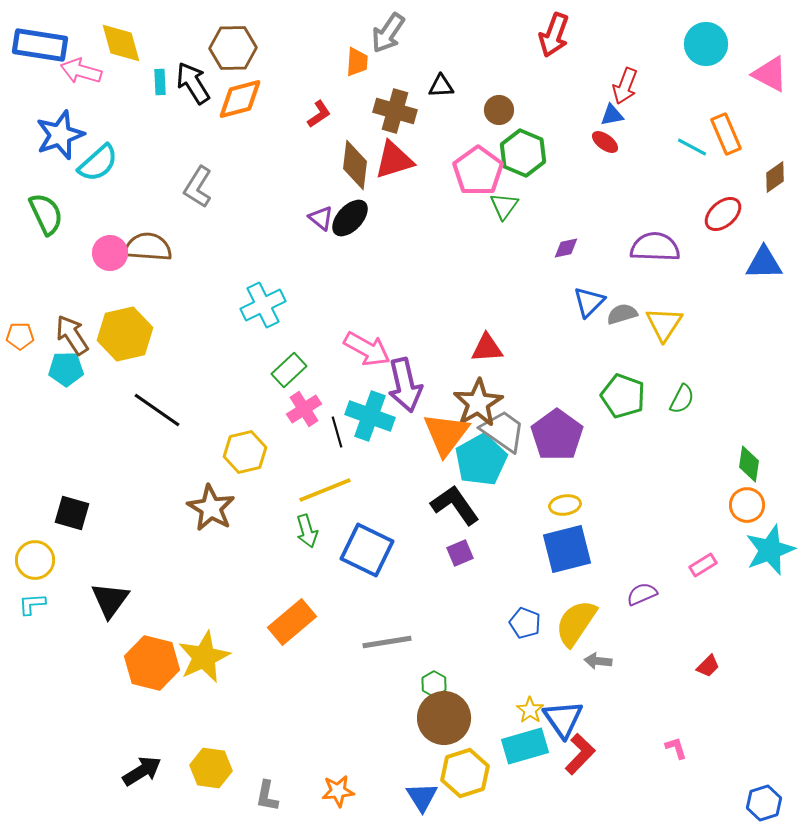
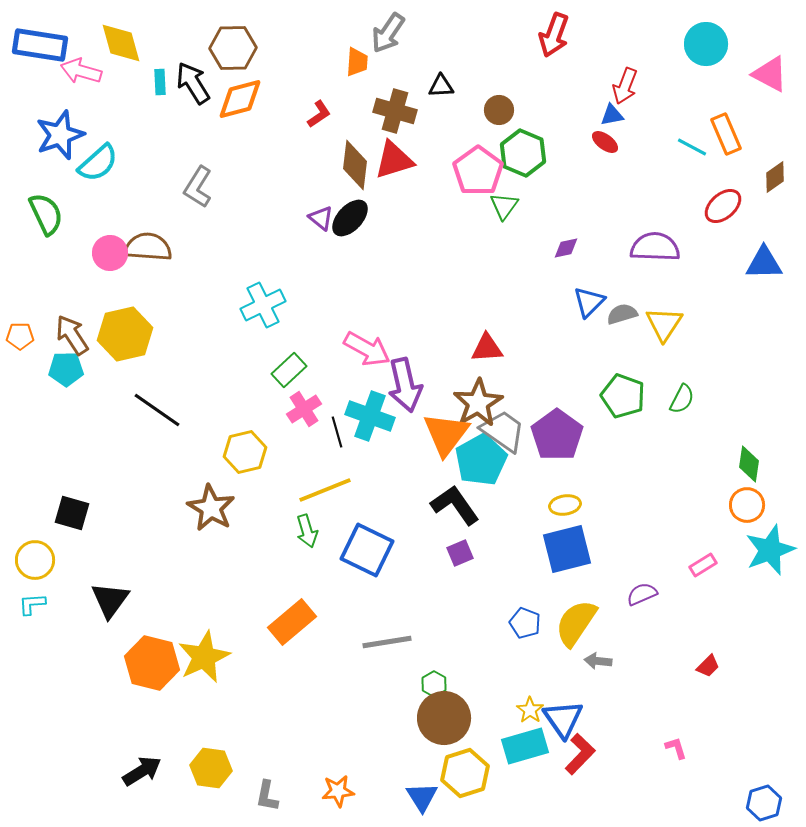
red ellipse at (723, 214): moved 8 px up
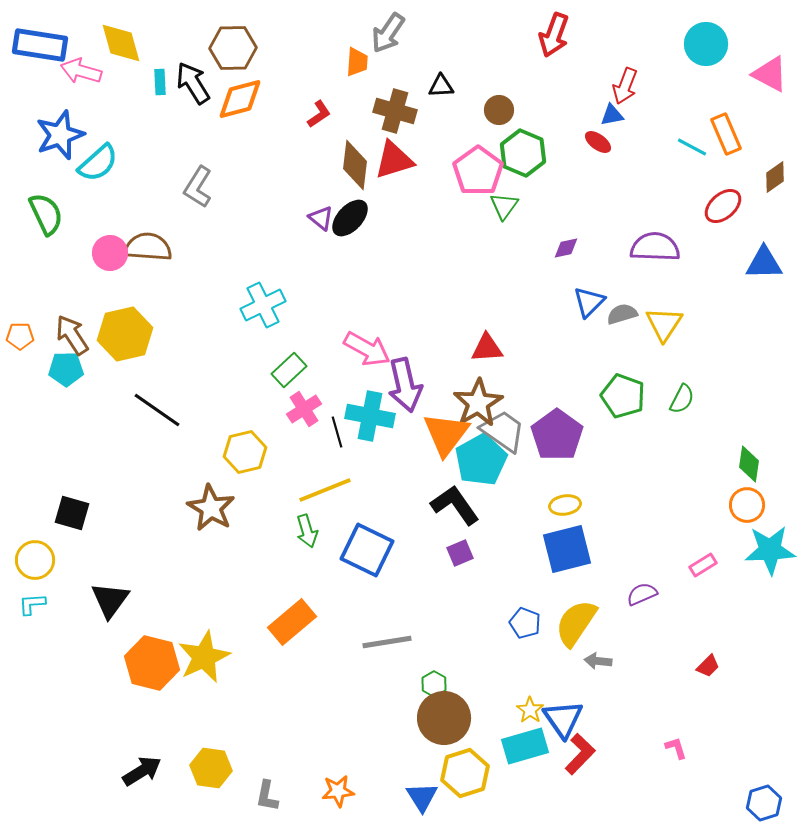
red ellipse at (605, 142): moved 7 px left
cyan cross at (370, 416): rotated 9 degrees counterclockwise
cyan star at (770, 550): rotated 18 degrees clockwise
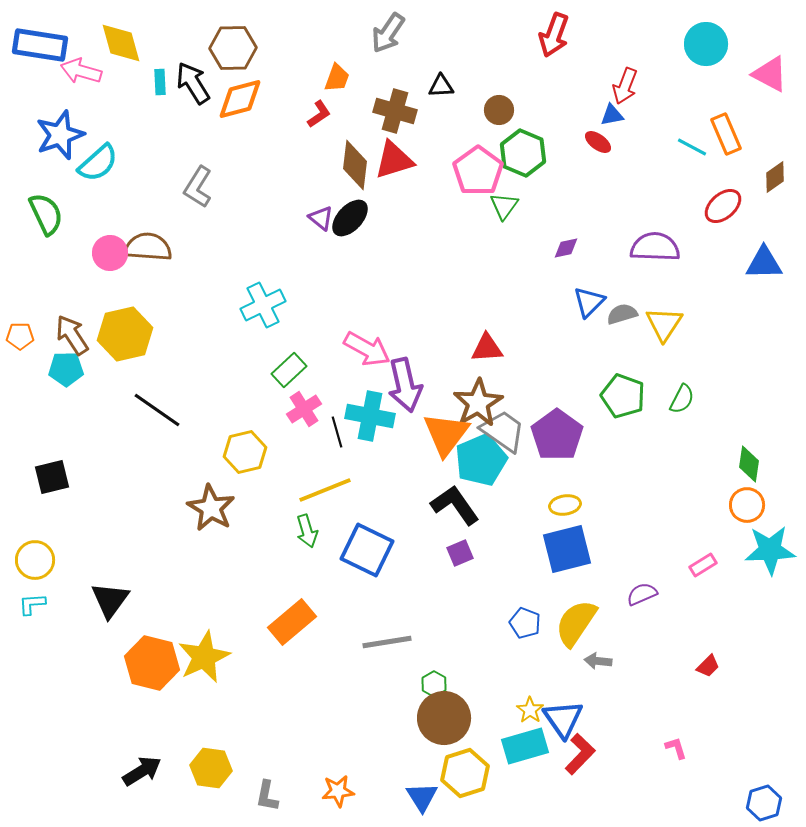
orange trapezoid at (357, 62): moved 20 px left, 16 px down; rotated 16 degrees clockwise
cyan pentagon at (481, 460): rotated 6 degrees clockwise
black square at (72, 513): moved 20 px left, 36 px up; rotated 30 degrees counterclockwise
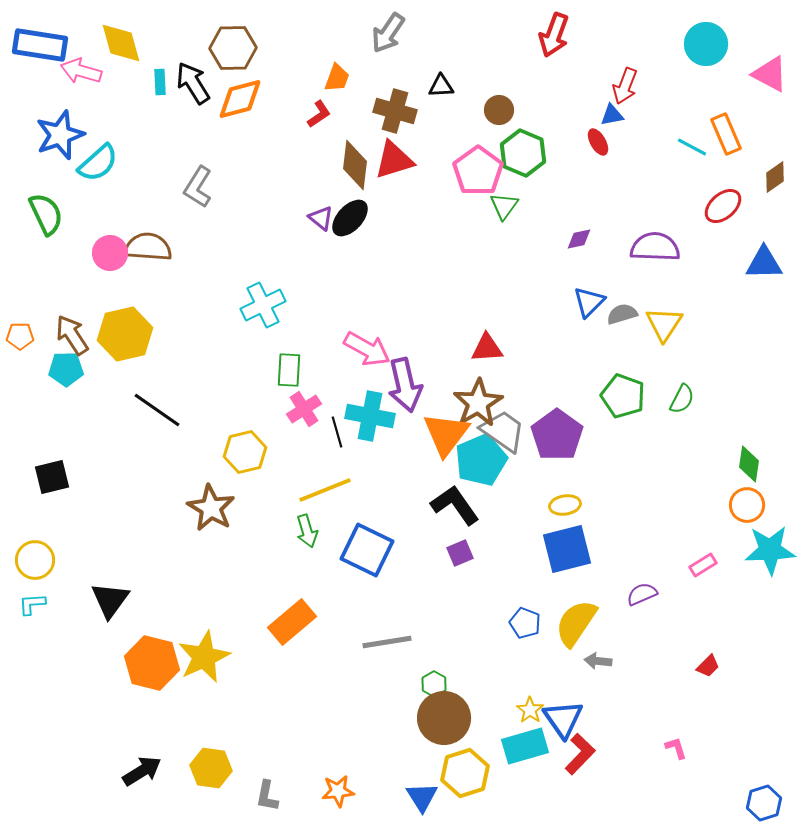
red ellipse at (598, 142): rotated 24 degrees clockwise
purple diamond at (566, 248): moved 13 px right, 9 px up
green rectangle at (289, 370): rotated 44 degrees counterclockwise
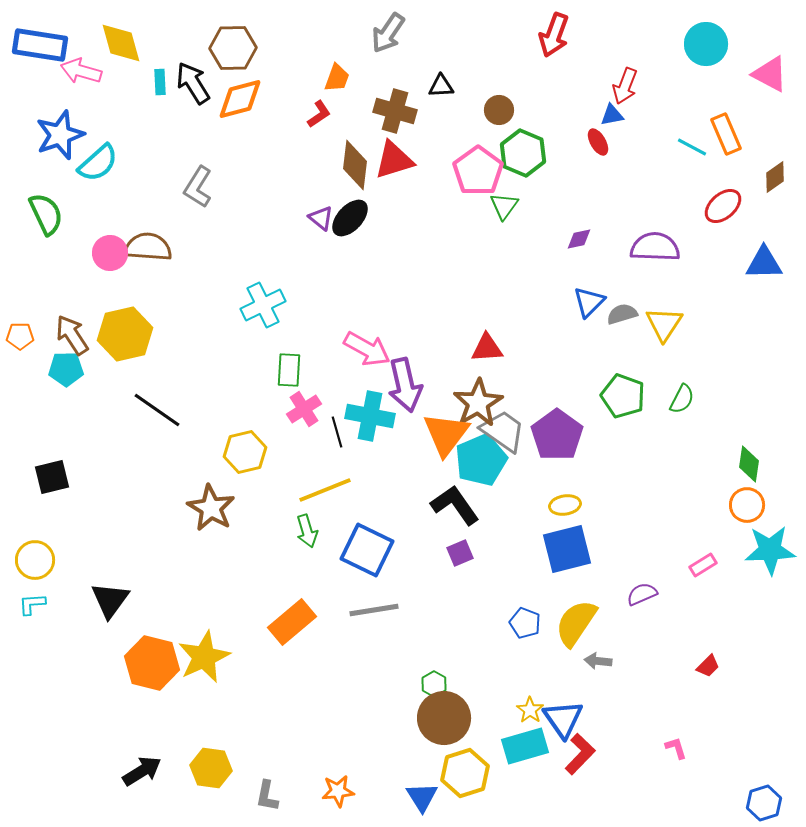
gray line at (387, 642): moved 13 px left, 32 px up
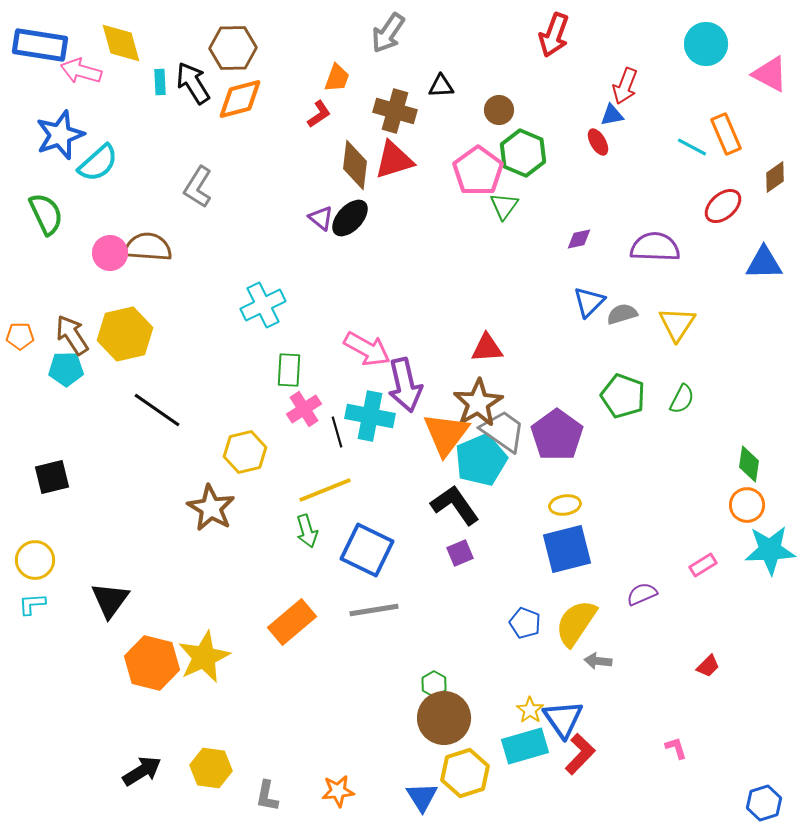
yellow triangle at (664, 324): moved 13 px right
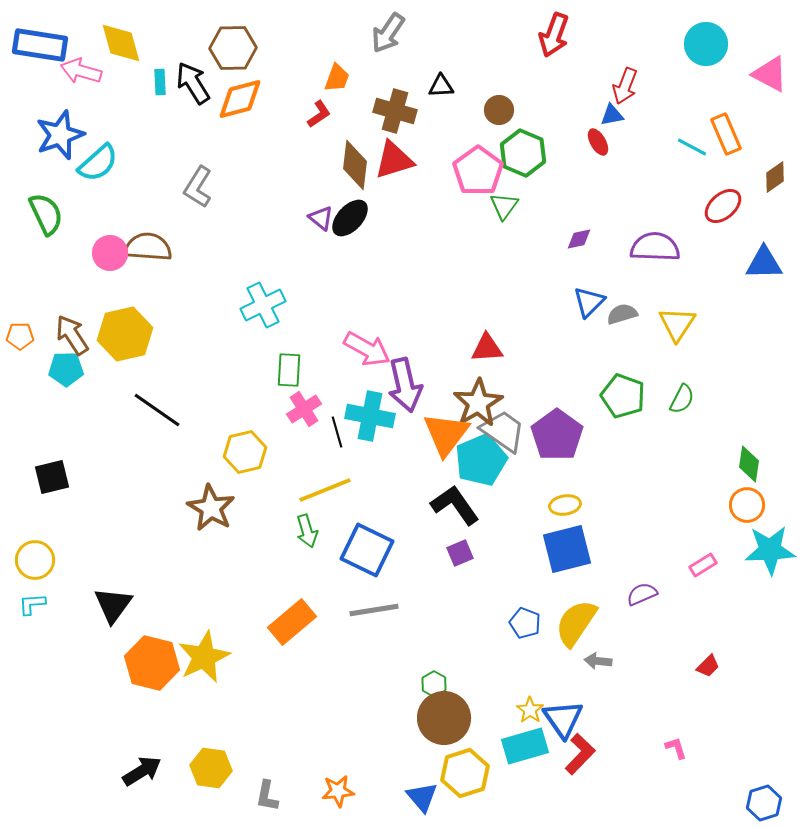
black triangle at (110, 600): moved 3 px right, 5 px down
blue triangle at (422, 797): rotated 8 degrees counterclockwise
